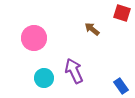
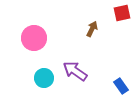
red square: rotated 30 degrees counterclockwise
brown arrow: rotated 77 degrees clockwise
purple arrow: moved 1 px right; rotated 30 degrees counterclockwise
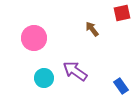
brown arrow: rotated 63 degrees counterclockwise
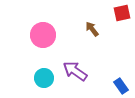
pink circle: moved 9 px right, 3 px up
